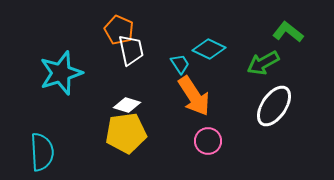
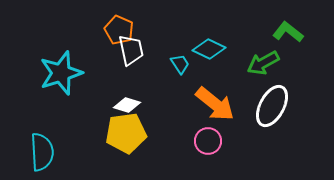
orange arrow: moved 21 px right, 8 px down; rotated 18 degrees counterclockwise
white ellipse: moved 2 px left; rotated 6 degrees counterclockwise
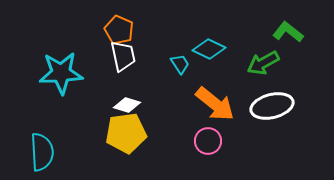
white trapezoid: moved 8 px left, 6 px down
cyan star: rotated 15 degrees clockwise
white ellipse: rotated 48 degrees clockwise
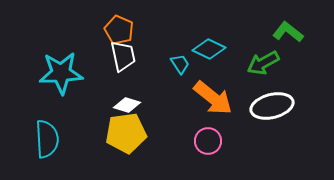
orange arrow: moved 2 px left, 6 px up
cyan semicircle: moved 5 px right, 13 px up
